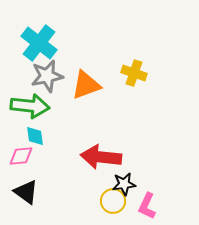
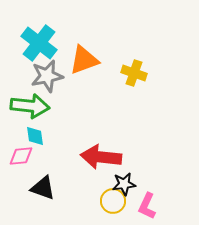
orange triangle: moved 2 px left, 25 px up
black triangle: moved 17 px right, 4 px up; rotated 16 degrees counterclockwise
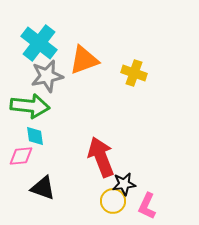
red arrow: rotated 63 degrees clockwise
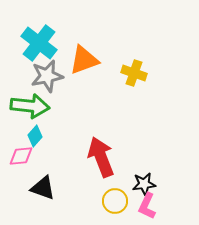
cyan diamond: rotated 50 degrees clockwise
black star: moved 20 px right
yellow circle: moved 2 px right
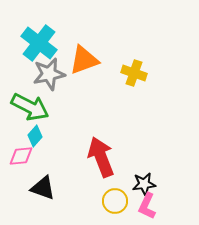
gray star: moved 2 px right, 2 px up
green arrow: moved 1 px down; rotated 21 degrees clockwise
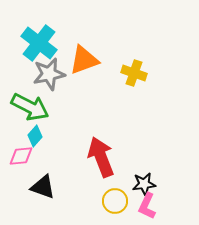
black triangle: moved 1 px up
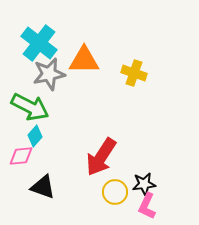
orange triangle: rotated 20 degrees clockwise
red arrow: rotated 126 degrees counterclockwise
yellow circle: moved 9 px up
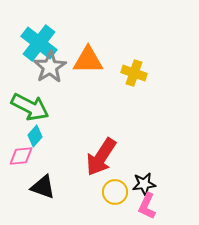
orange triangle: moved 4 px right
gray star: moved 1 px right, 7 px up; rotated 20 degrees counterclockwise
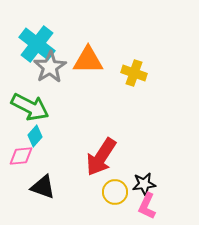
cyan cross: moved 2 px left, 1 px down
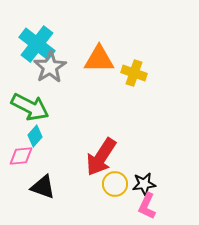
orange triangle: moved 11 px right, 1 px up
yellow circle: moved 8 px up
